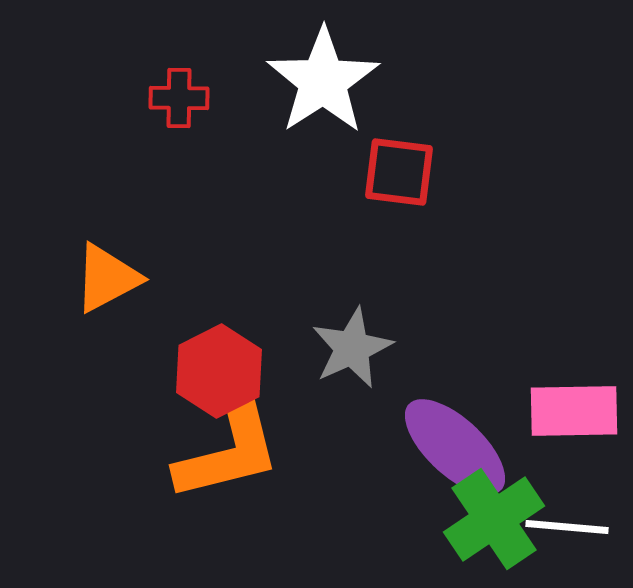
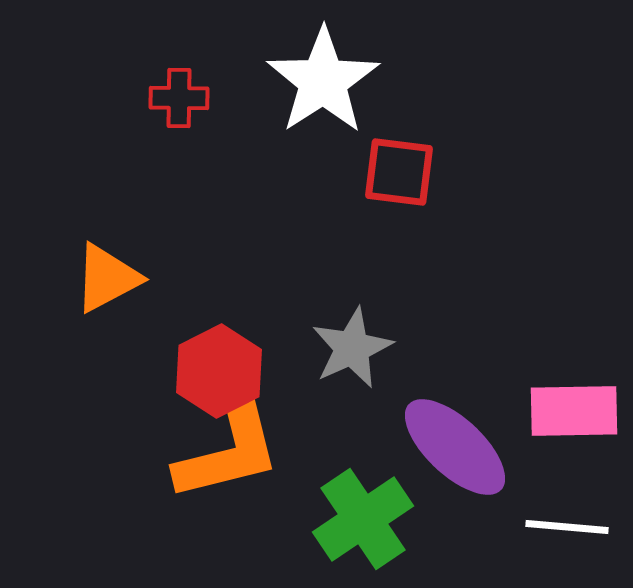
green cross: moved 131 px left
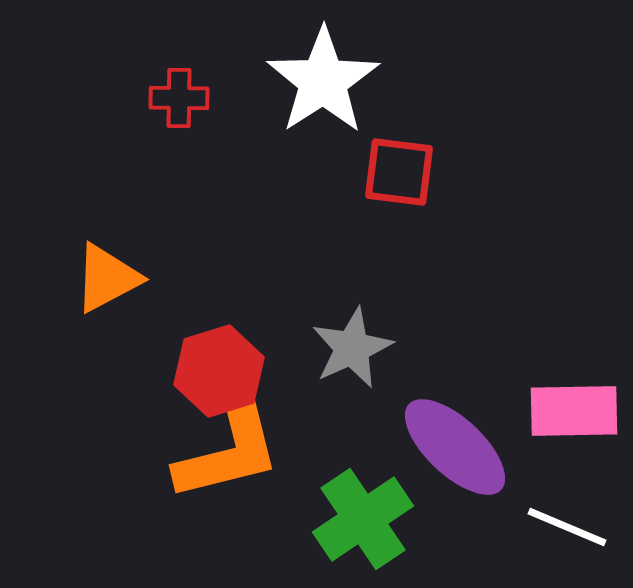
red hexagon: rotated 10 degrees clockwise
white line: rotated 18 degrees clockwise
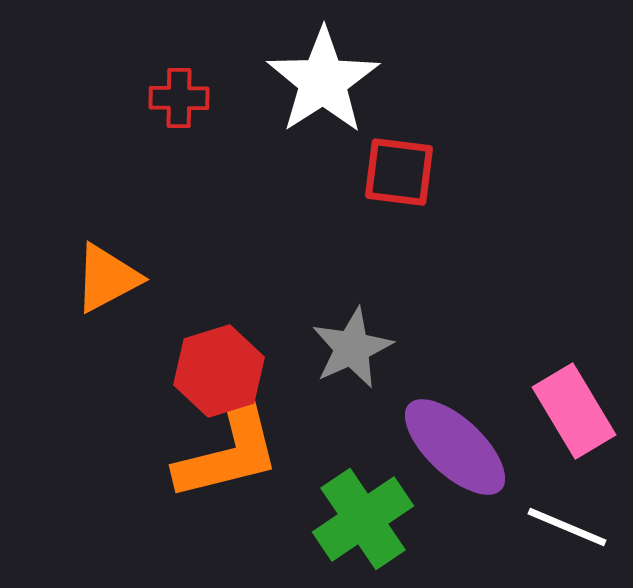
pink rectangle: rotated 60 degrees clockwise
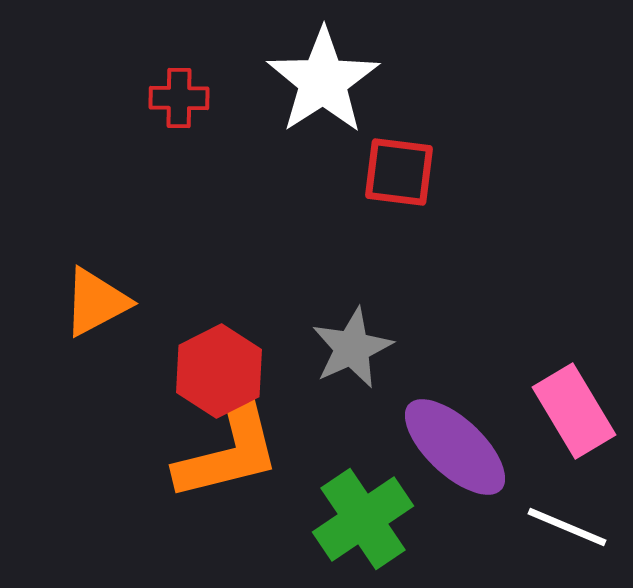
orange triangle: moved 11 px left, 24 px down
red hexagon: rotated 10 degrees counterclockwise
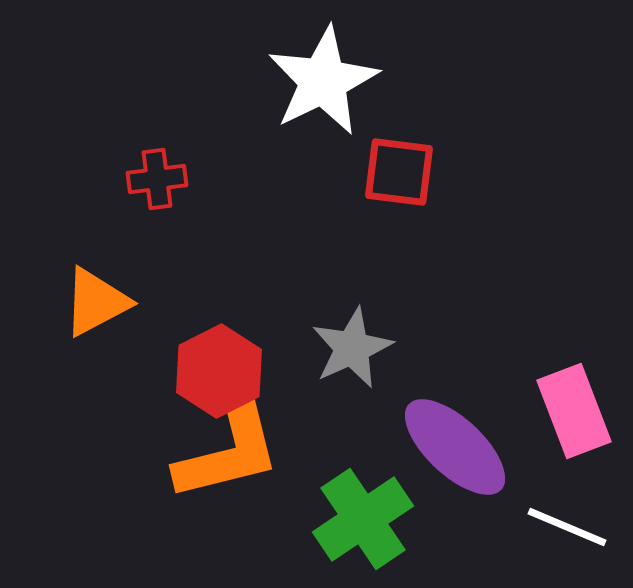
white star: rotated 7 degrees clockwise
red cross: moved 22 px left, 81 px down; rotated 8 degrees counterclockwise
pink rectangle: rotated 10 degrees clockwise
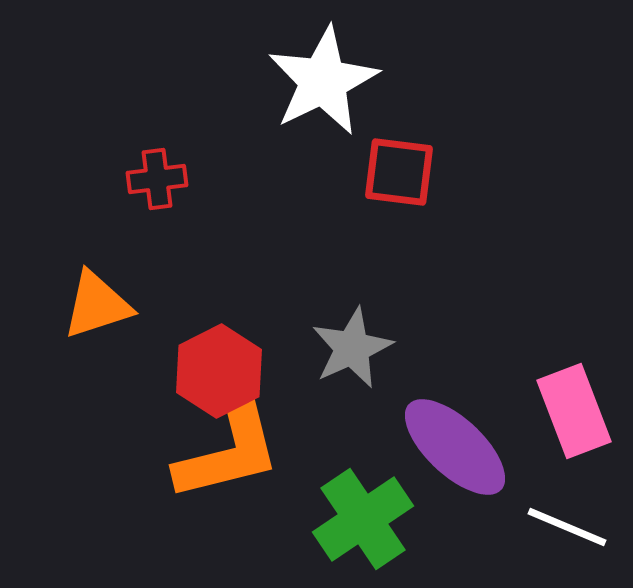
orange triangle: moved 1 px right, 3 px down; rotated 10 degrees clockwise
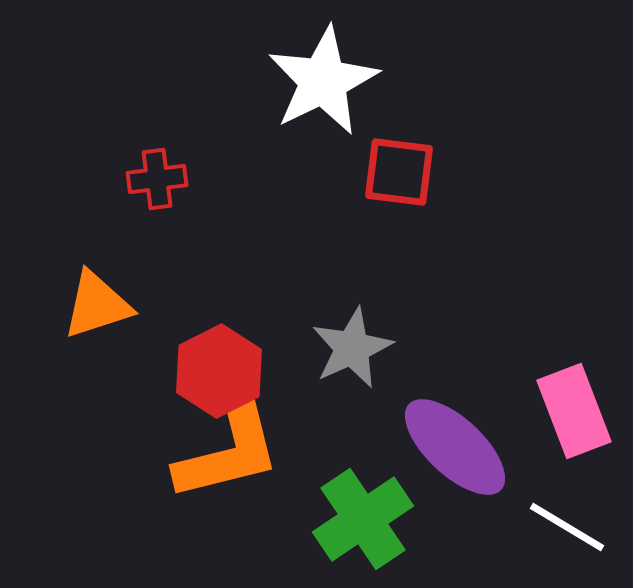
white line: rotated 8 degrees clockwise
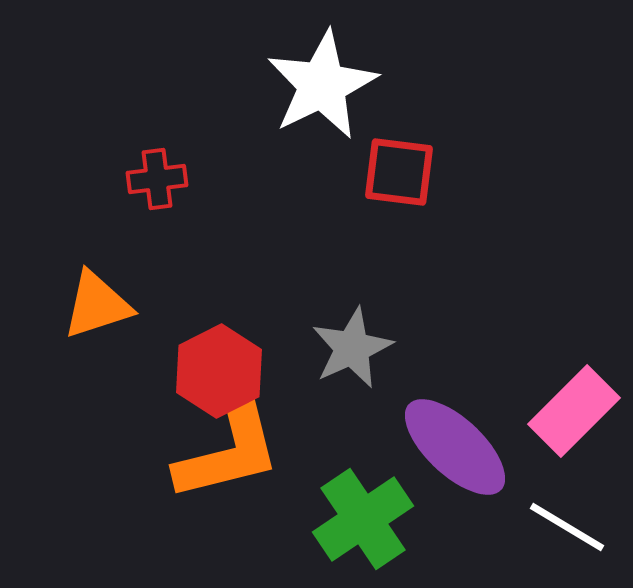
white star: moved 1 px left, 4 px down
pink rectangle: rotated 66 degrees clockwise
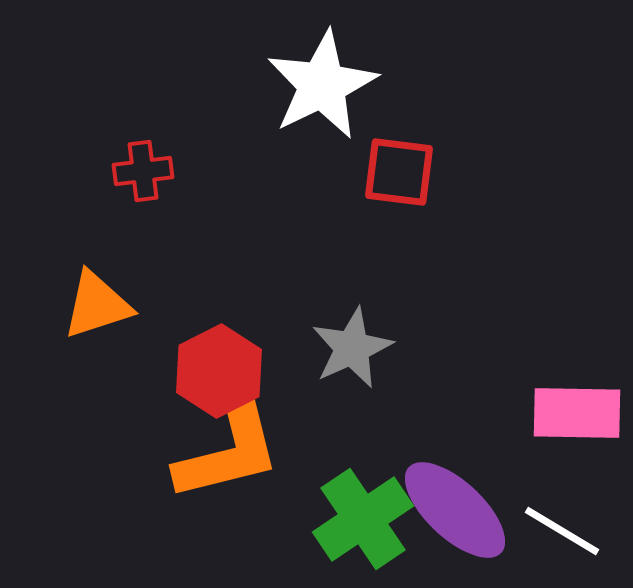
red cross: moved 14 px left, 8 px up
pink rectangle: moved 3 px right, 2 px down; rotated 46 degrees clockwise
purple ellipse: moved 63 px down
white line: moved 5 px left, 4 px down
